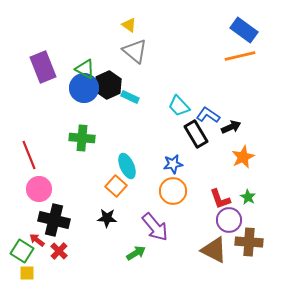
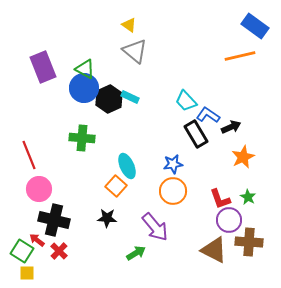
blue rectangle: moved 11 px right, 4 px up
black hexagon: moved 1 px right, 14 px down
cyan trapezoid: moved 7 px right, 5 px up
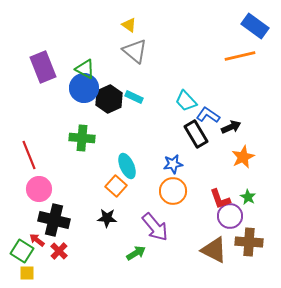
cyan rectangle: moved 4 px right
purple circle: moved 1 px right, 4 px up
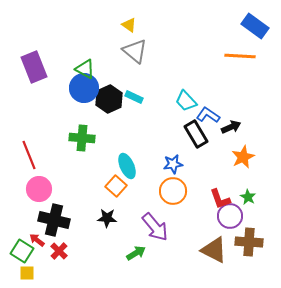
orange line: rotated 16 degrees clockwise
purple rectangle: moved 9 px left
